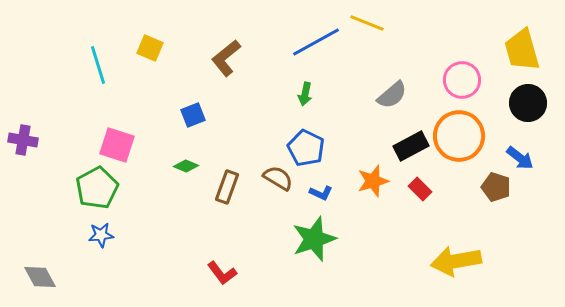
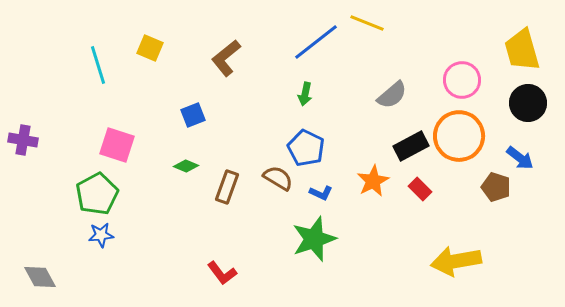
blue line: rotated 9 degrees counterclockwise
orange star: rotated 12 degrees counterclockwise
green pentagon: moved 6 px down
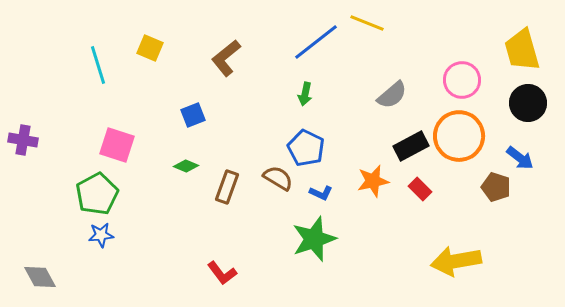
orange star: rotated 16 degrees clockwise
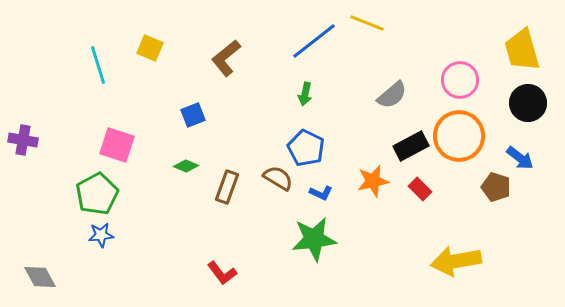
blue line: moved 2 px left, 1 px up
pink circle: moved 2 px left
green star: rotated 12 degrees clockwise
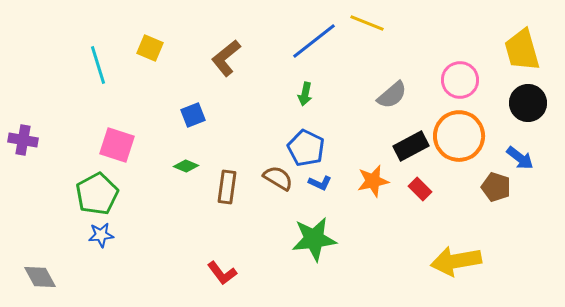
brown rectangle: rotated 12 degrees counterclockwise
blue L-shape: moved 1 px left, 10 px up
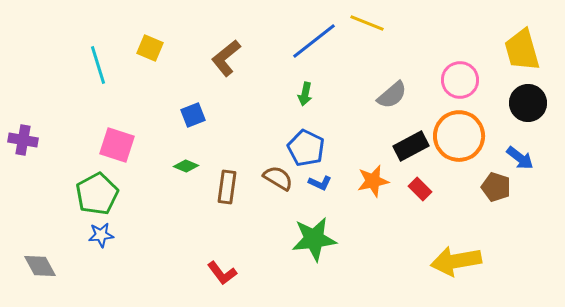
gray diamond: moved 11 px up
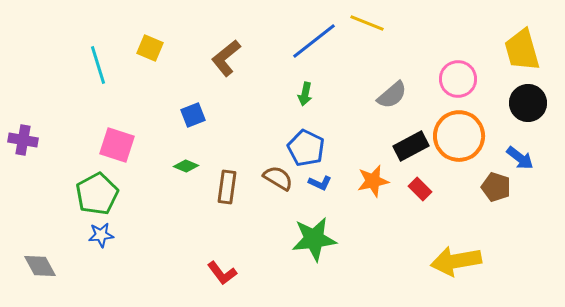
pink circle: moved 2 px left, 1 px up
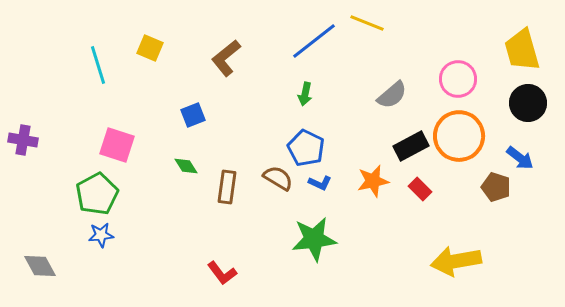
green diamond: rotated 35 degrees clockwise
